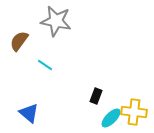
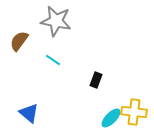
cyan line: moved 8 px right, 5 px up
black rectangle: moved 16 px up
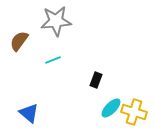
gray star: rotated 16 degrees counterclockwise
cyan line: rotated 56 degrees counterclockwise
yellow cross: rotated 10 degrees clockwise
cyan ellipse: moved 10 px up
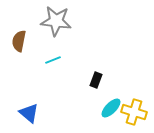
gray star: rotated 12 degrees clockwise
brown semicircle: rotated 25 degrees counterclockwise
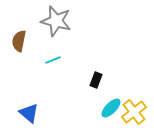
gray star: rotated 8 degrees clockwise
yellow cross: rotated 35 degrees clockwise
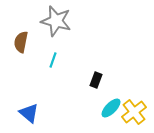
brown semicircle: moved 2 px right, 1 px down
cyan line: rotated 49 degrees counterclockwise
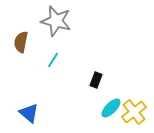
cyan line: rotated 14 degrees clockwise
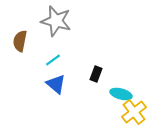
brown semicircle: moved 1 px left, 1 px up
cyan line: rotated 21 degrees clockwise
black rectangle: moved 6 px up
cyan ellipse: moved 10 px right, 14 px up; rotated 60 degrees clockwise
blue triangle: moved 27 px right, 29 px up
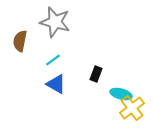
gray star: moved 1 px left, 1 px down
blue triangle: rotated 10 degrees counterclockwise
yellow cross: moved 2 px left, 4 px up
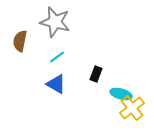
cyan line: moved 4 px right, 3 px up
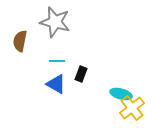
cyan line: moved 4 px down; rotated 35 degrees clockwise
black rectangle: moved 15 px left
